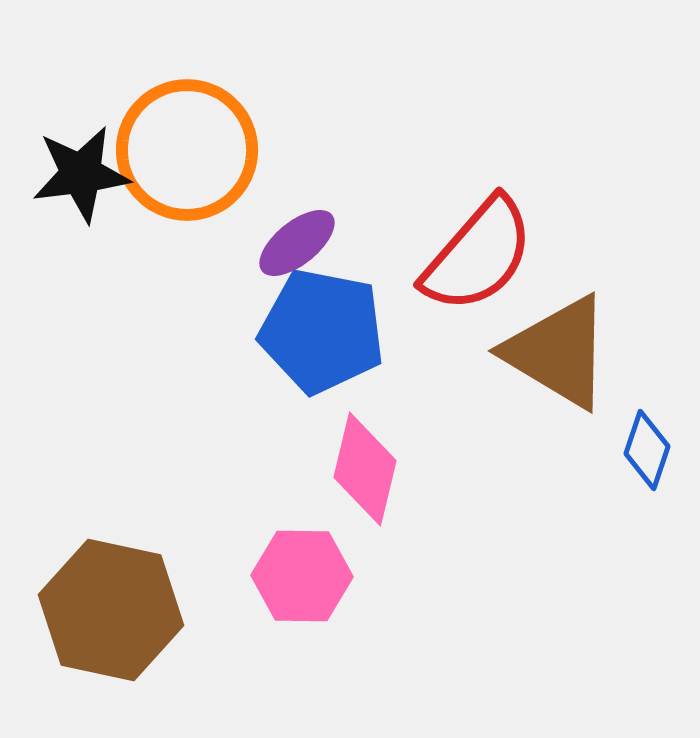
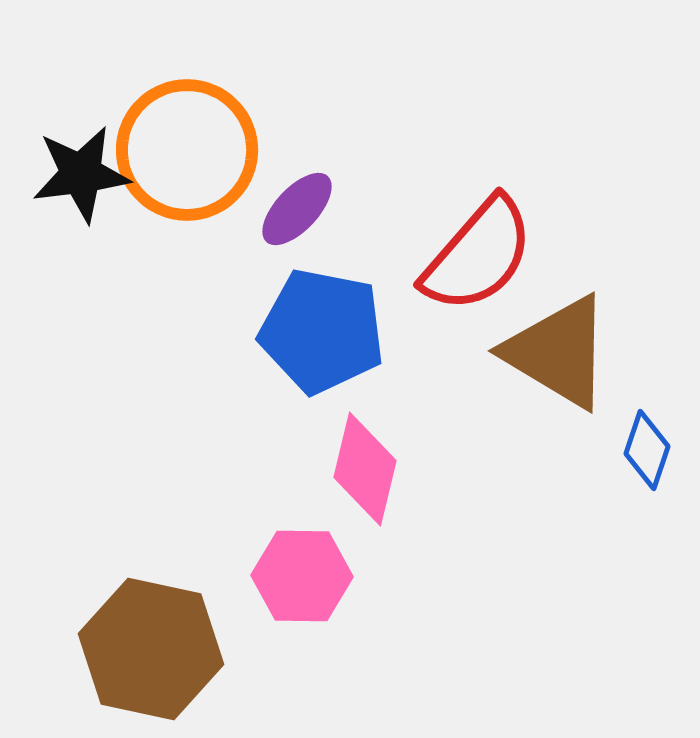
purple ellipse: moved 34 px up; rotated 8 degrees counterclockwise
brown hexagon: moved 40 px right, 39 px down
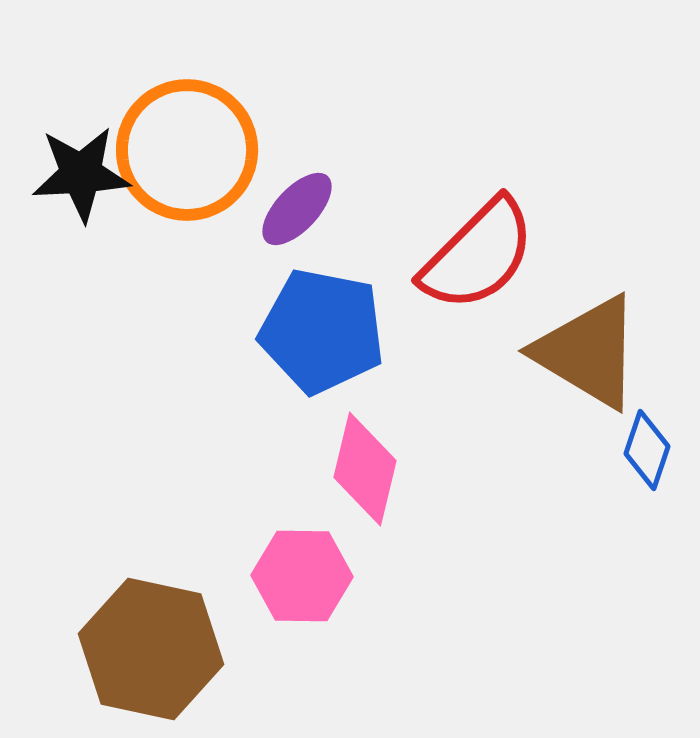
black star: rotated 4 degrees clockwise
red semicircle: rotated 4 degrees clockwise
brown triangle: moved 30 px right
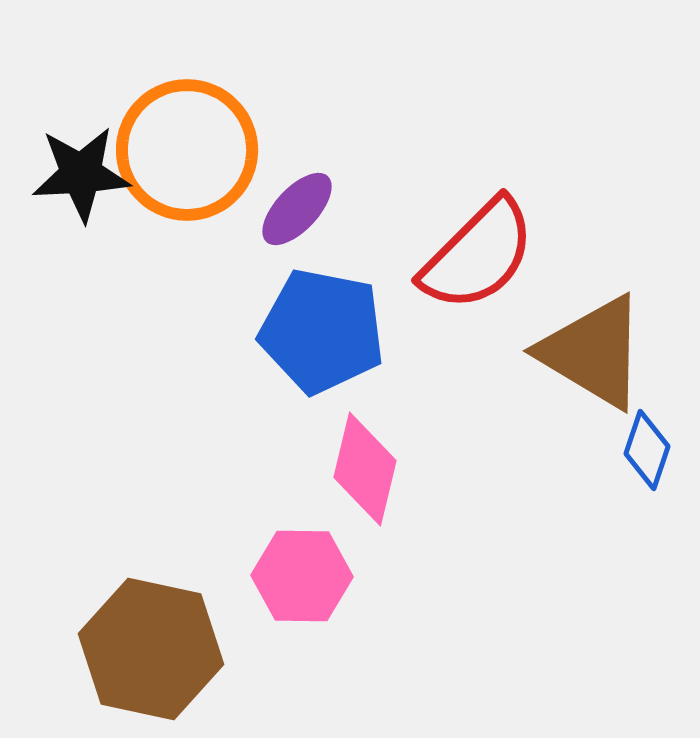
brown triangle: moved 5 px right
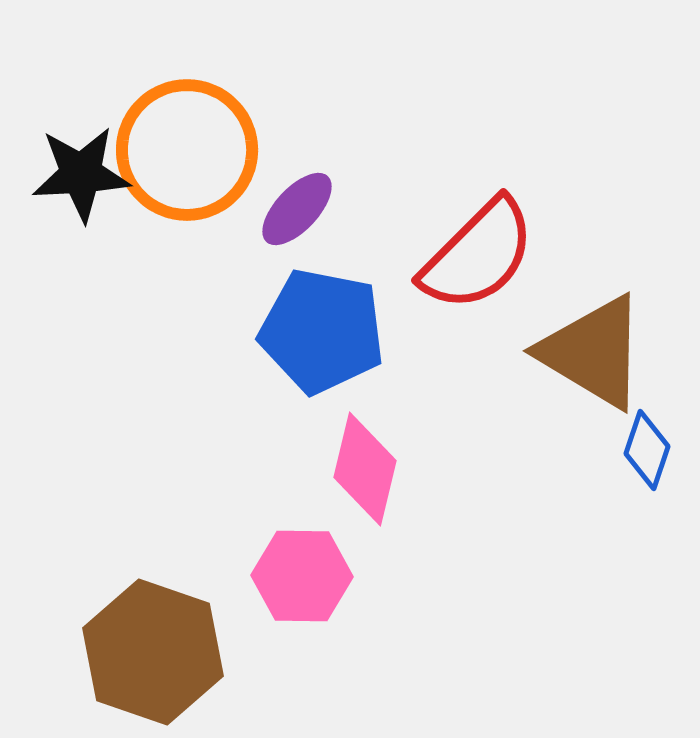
brown hexagon: moved 2 px right, 3 px down; rotated 7 degrees clockwise
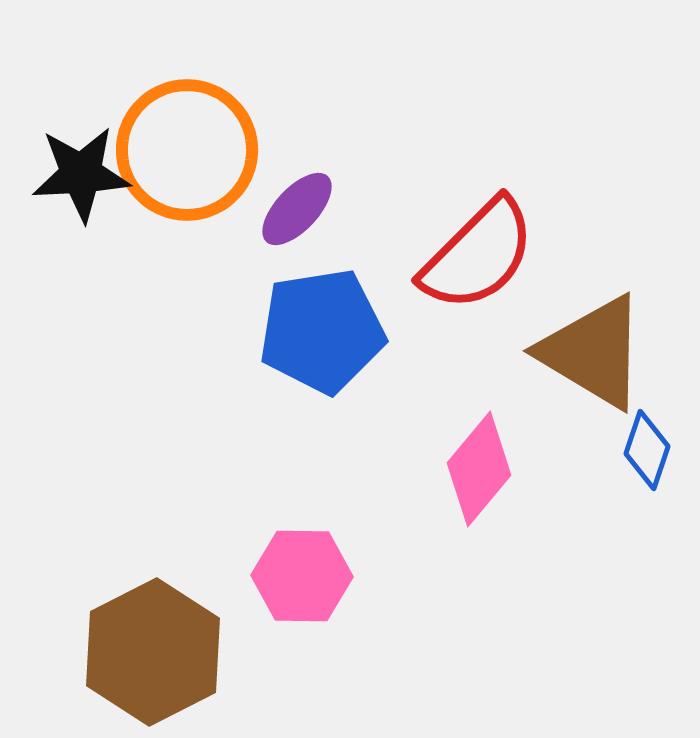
blue pentagon: rotated 20 degrees counterclockwise
pink diamond: moved 114 px right; rotated 26 degrees clockwise
brown hexagon: rotated 14 degrees clockwise
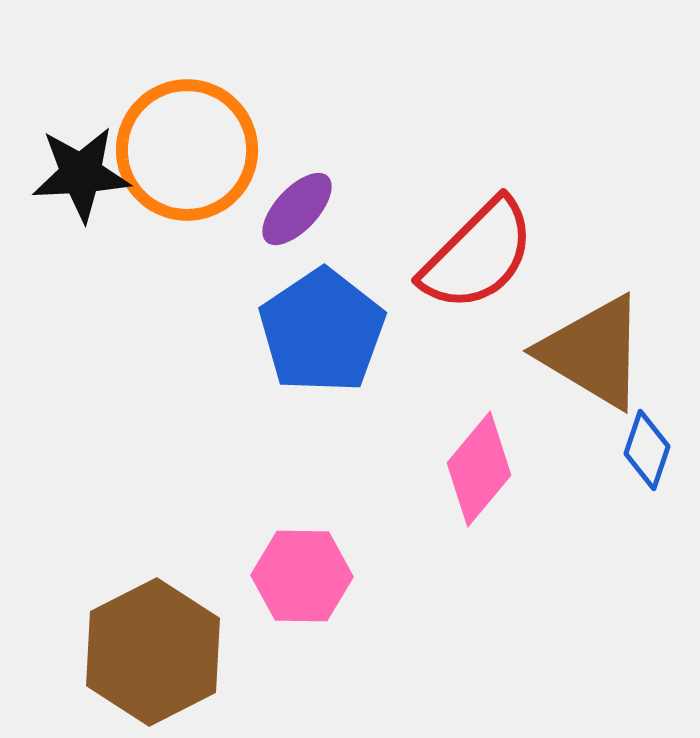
blue pentagon: rotated 25 degrees counterclockwise
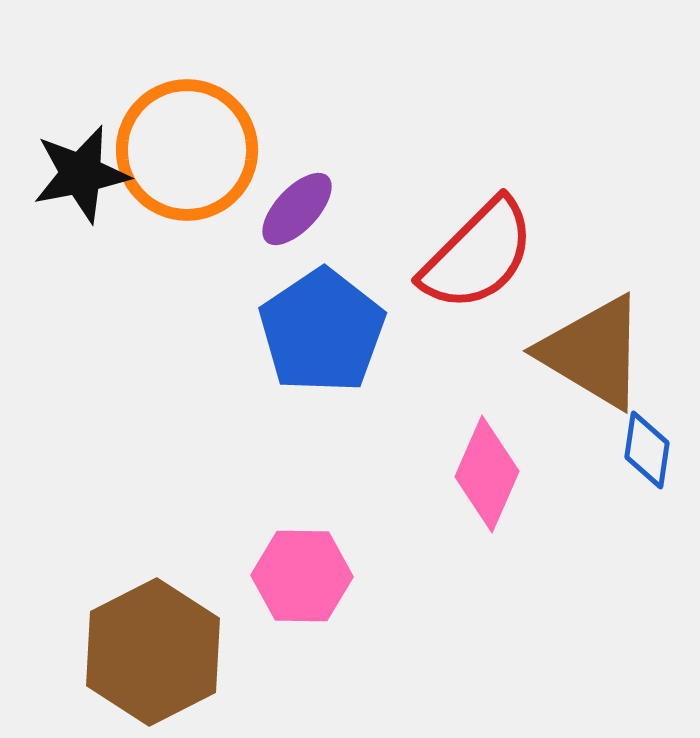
black star: rotated 8 degrees counterclockwise
blue diamond: rotated 10 degrees counterclockwise
pink diamond: moved 8 px right, 5 px down; rotated 16 degrees counterclockwise
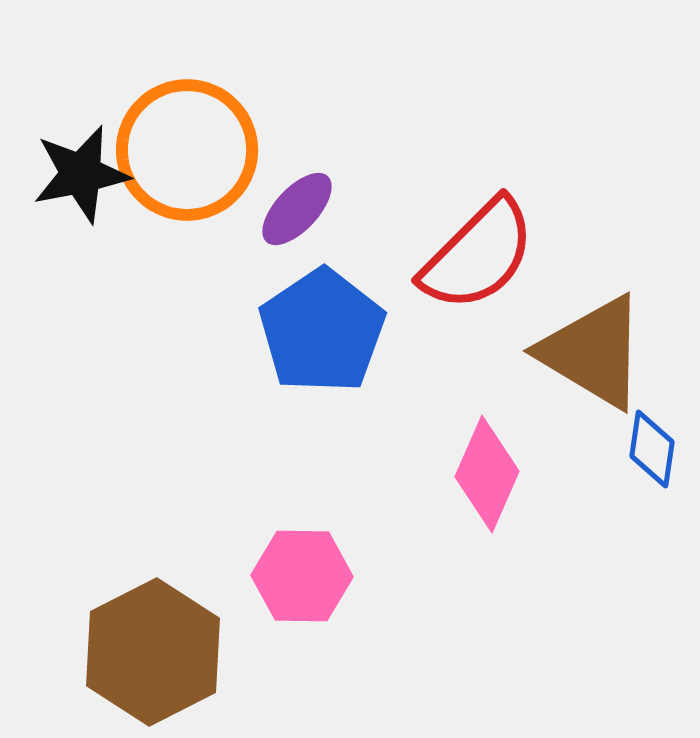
blue diamond: moved 5 px right, 1 px up
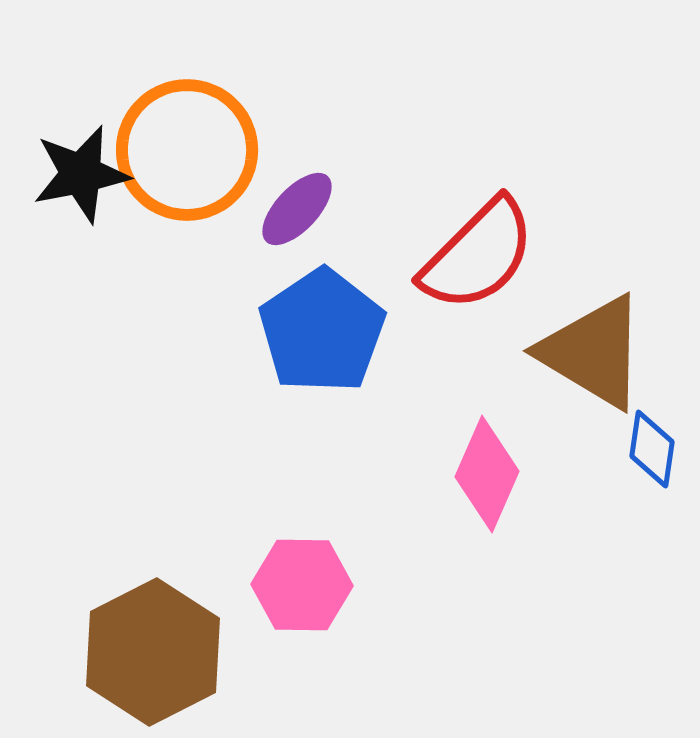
pink hexagon: moved 9 px down
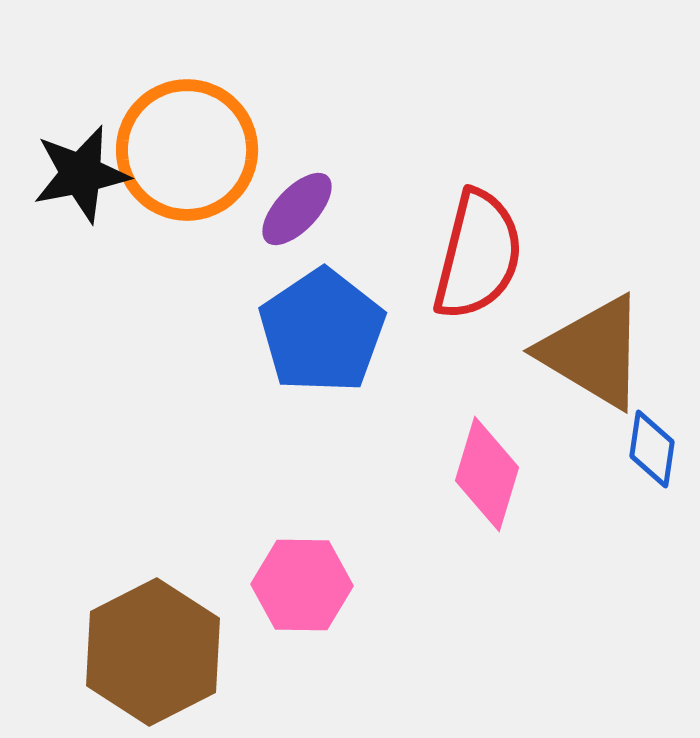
red semicircle: rotated 31 degrees counterclockwise
pink diamond: rotated 7 degrees counterclockwise
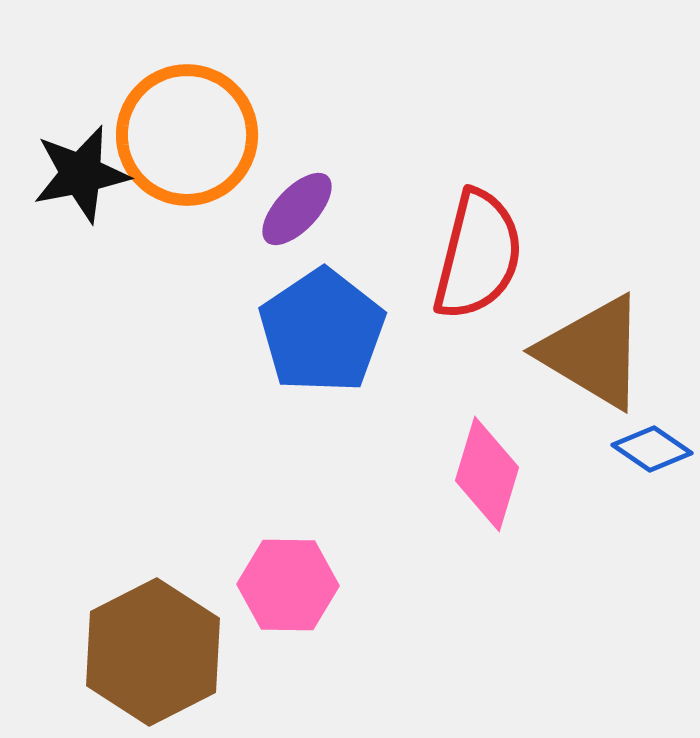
orange circle: moved 15 px up
blue diamond: rotated 64 degrees counterclockwise
pink hexagon: moved 14 px left
